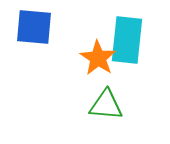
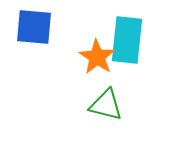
orange star: moved 1 px left, 1 px up
green triangle: rotated 9 degrees clockwise
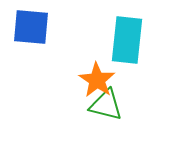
blue square: moved 3 px left
orange star: moved 23 px down
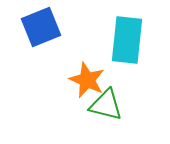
blue square: moved 10 px right; rotated 27 degrees counterclockwise
orange star: moved 10 px left; rotated 9 degrees counterclockwise
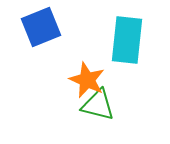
green triangle: moved 8 px left
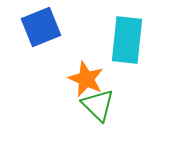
orange star: moved 1 px left, 1 px up
green triangle: rotated 30 degrees clockwise
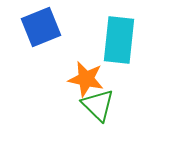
cyan rectangle: moved 8 px left
orange star: rotated 12 degrees counterclockwise
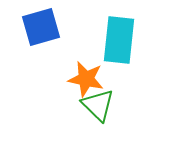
blue square: rotated 6 degrees clockwise
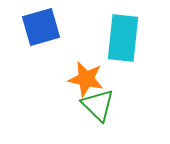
cyan rectangle: moved 4 px right, 2 px up
